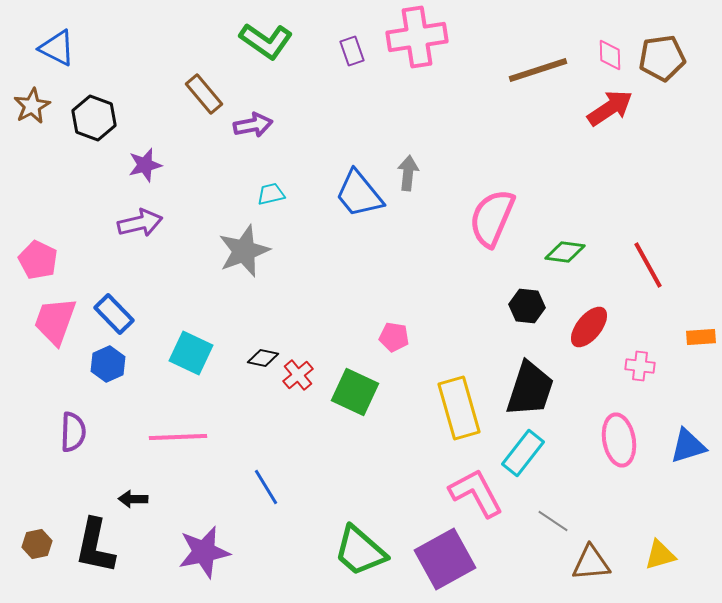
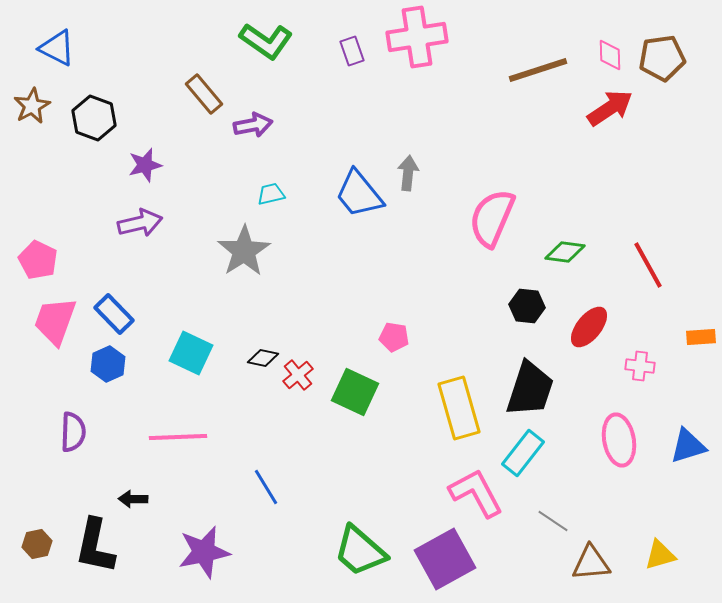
gray star at (244, 251): rotated 12 degrees counterclockwise
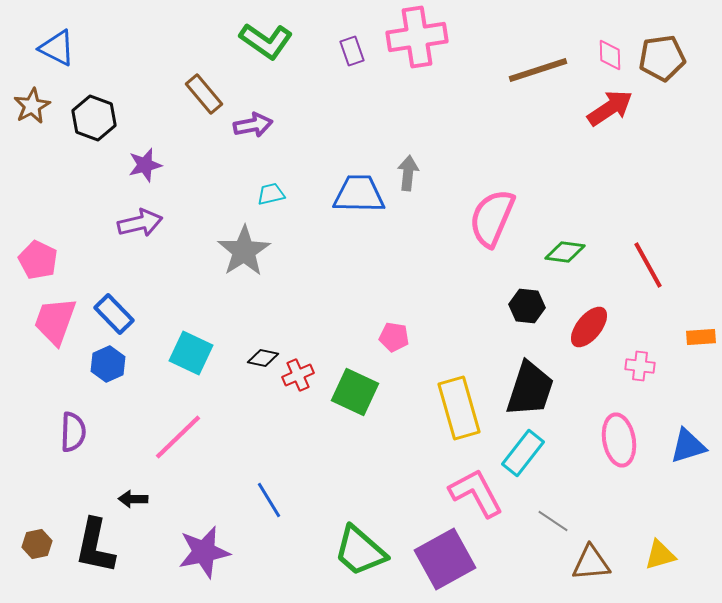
blue trapezoid at (359, 194): rotated 130 degrees clockwise
red cross at (298, 375): rotated 16 degrees clockwise
pink line at (178, 437): rotated 42 degrees counterclockwise
blue line at (266, 487): moved 3 px right, 13 px down
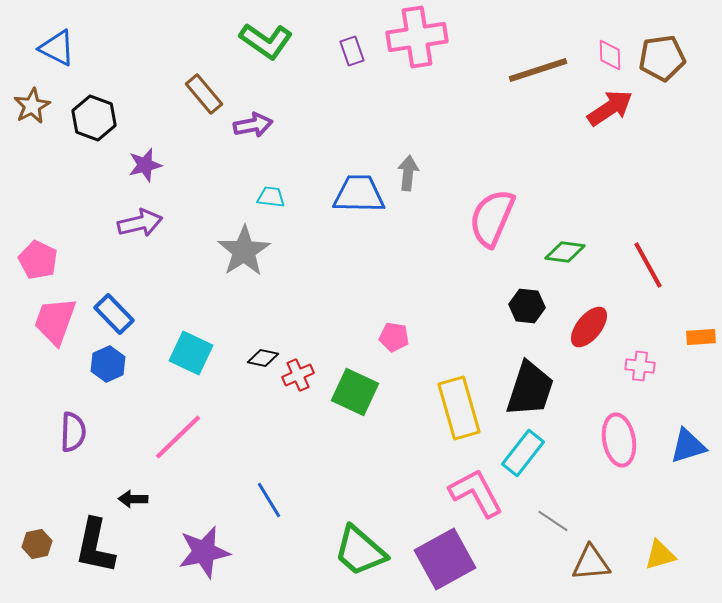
cyan trapezoid at (271, 194): moved 3 px down; rotated 20 degrees clockwise
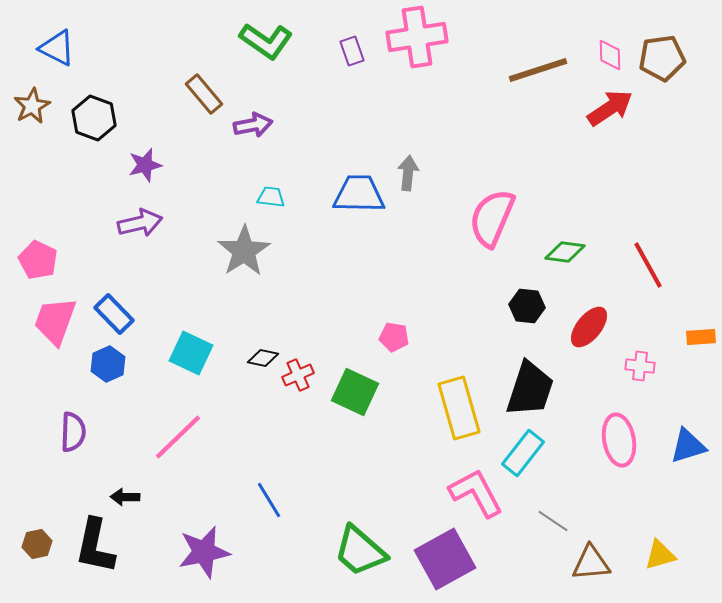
black arrow at (133, 499): moved 8 px left, 2 px up
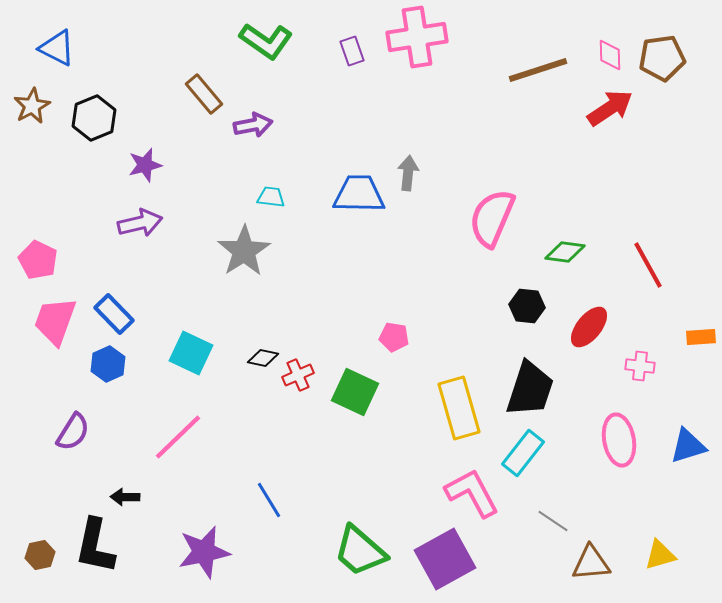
black hexagon at (94, 118): rotated 18 degrees clockwise
purple semicircle at (73, 432): rotated 30 degrees clockwise
pink L-shape at (476, 493): moved 4 px left
brown hexagon at (37, 544): moved 3 px right, 11 px down
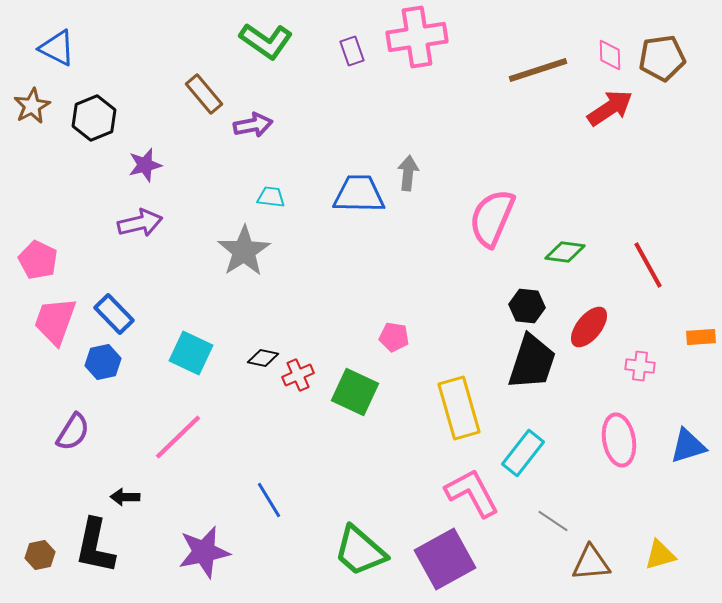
blue hexagon at (108, 364): moved 5 px left, 2 px up; rotated 12 degrees clockwise
black trapezoid at (530, 389): moved 2 px right, 27 px up
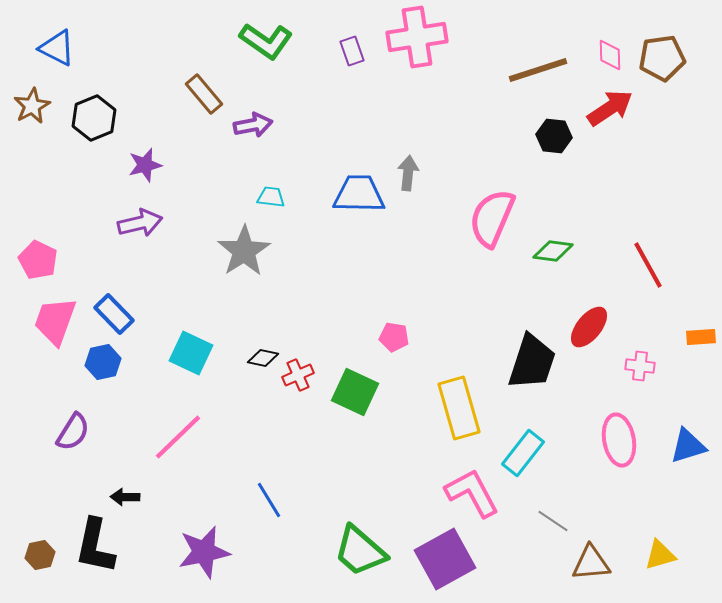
green diamond at (565, 252): moved 12 px left, 1 px up
black hexagon at (527, 306): moved 27 px right, 170 px up
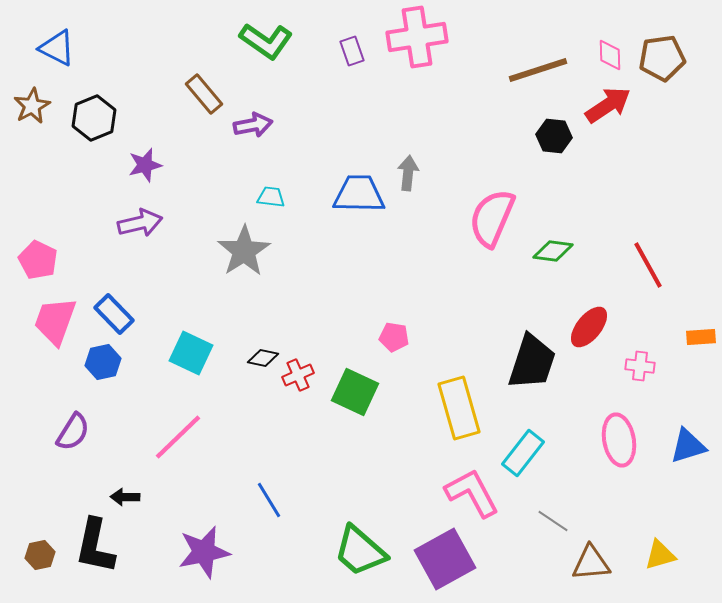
red arrow at (610, 108): moved 2 px left, 3 px up
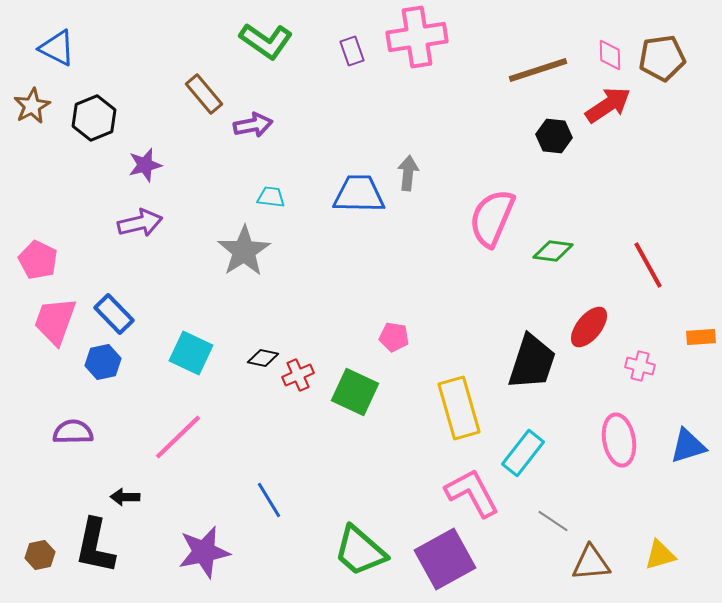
pink cross at (640, 366): rotated 8 degrees clockwise
purple semicircle at (73, 432): rotated 123 degrees counterclockwise
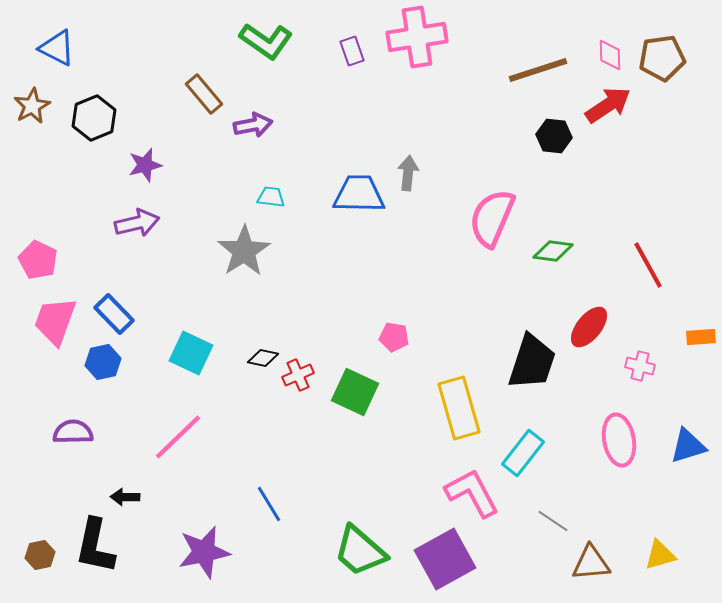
purple arrow at (140, 223): moved 3 px left
blue line at (269, 500): moved 4 px down
